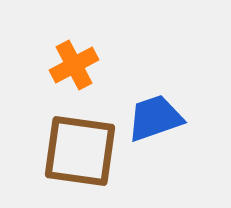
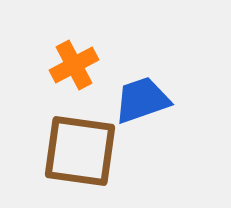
blue trapezoid: moved 13 px left, 18 px up
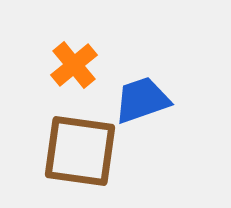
orange cross: rotated 12 degrees counterclockwise
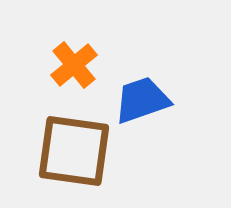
brown square: moved 6 px left
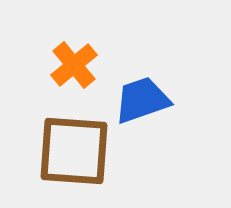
brown square: rotated 4 degrees counterclockwise
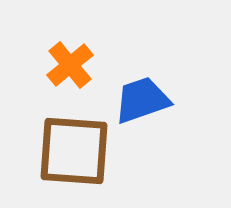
orange cross: moved 4 px left
